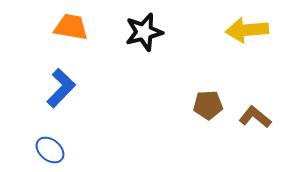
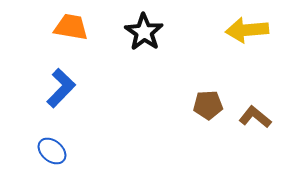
black star: rotated 24 degrees counterclockwise
blue ellipse: moved 2 px right, 1 px down
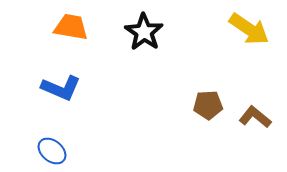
yellow arrow: moved 2 px right, 1 px up; rotated 141 degrees counterclockwise
blue L-shape: rotated 69 degrees clockwise
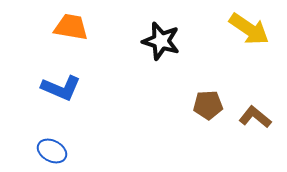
black star: moved 17 px right, 9 px down; rotated 18 degrees counterclockwise
blue ellipse: rotated 12 degrees counterclockwise
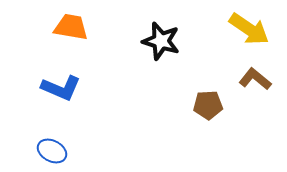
brown L-shape: moved 38 px up
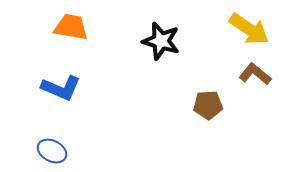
brown L-shape: moved 5 px up
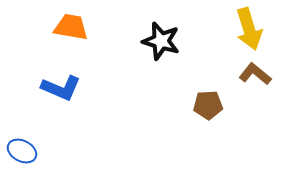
yellow arrow: rotated 39 degrees clockwise
blue ellipse: moved 30 px left
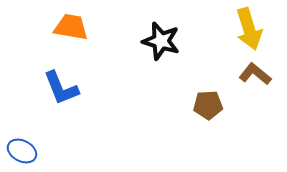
blue L-shape: rotated 45 degrees clockwise
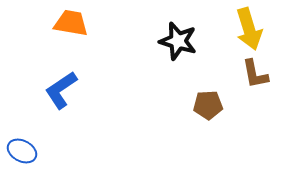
orange trapezoid: moved 4 px up
black star: moved 17 px right
brown L-shape: rotated 140 degrees counterclockwise
blue L-shape: moved 2 px down; rotated 78 degrees clockwise
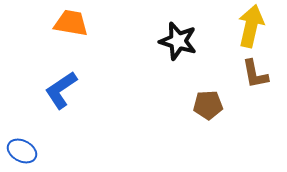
yellow arrow: moved 2 px right, 3 px up; rotated 150 degrees counterclockwise
